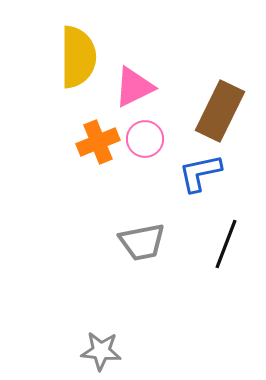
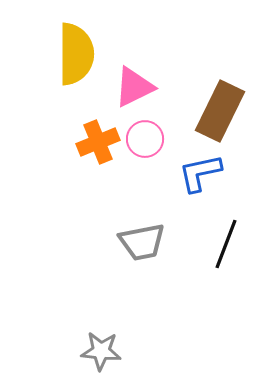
yellow semicircle: moved 2 px left, 3 px up
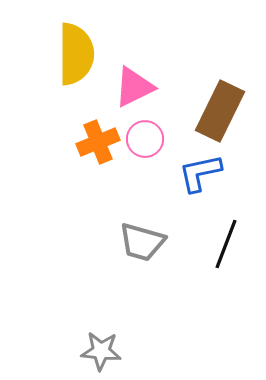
gray trapezoid: rotated 27 degrees clockwise
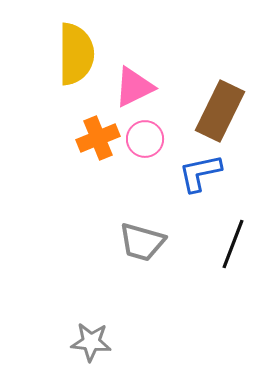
orange cross: moved 4 px up
black line: moved 7 px right
gray star: moved 10 px left, 9 px up
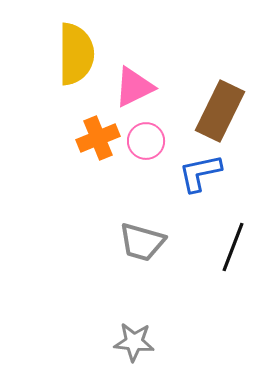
pink circle: moved 1 px right, 2 px down
black line: moved 3 px down
gray star: moved 43 px right
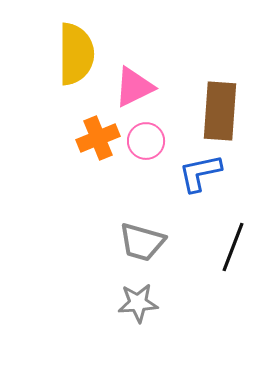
brown rectangle: rotated 22 degrees counterclockwise
gray star: moved 4 px right, 39 px up; rotated 9 degrees counterclockwise
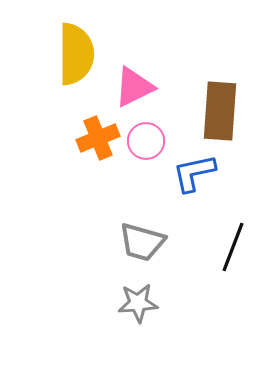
blue L-shape: moved 6 px left
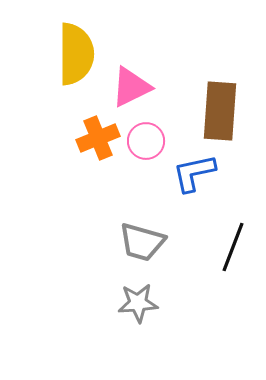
pink triangle: moved 3 px left
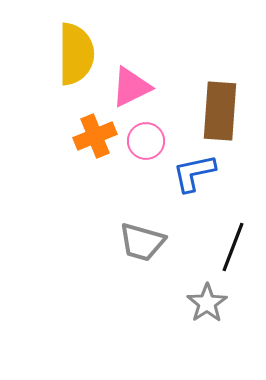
orange cross: moved 3 px left, 2 px up
gray star: moved 69 px right; rotated 30 degrees counterclockwise
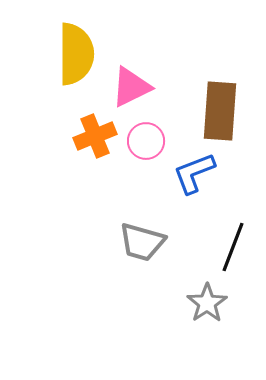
blue L-shape: rotated 9 degrees counterclockwise
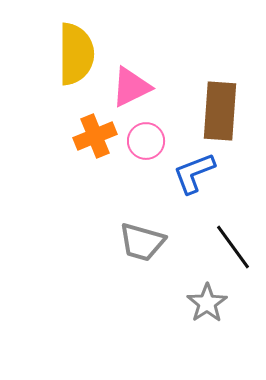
black line: rotated 57 degrees counterclockwise
